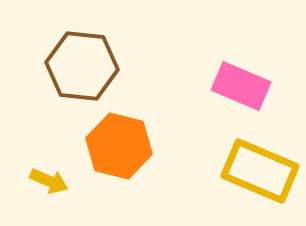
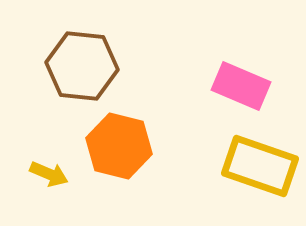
yellow rectangle: moved 5 px up; rotated 4 degrees counterclockwise
yellow arrow: moved 7 px up
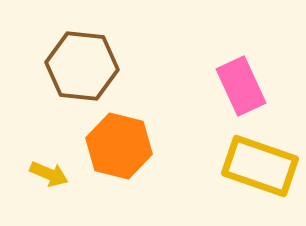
pink rectangle: rotated 42 degrees clockwise
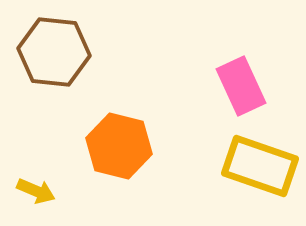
brown hexagon: moved 28 px left, 14 px up
yellow arrow: moved 13 px left, 17 px down
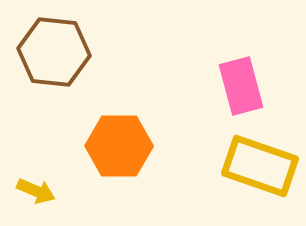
pink rectangle: rotated 10 degrees clockwise
orange hexagon: rotated 14 degrees counterclockwise
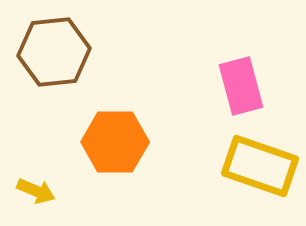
brown hexagon: rotated 12 degrees counterclockwise
orange hexagon: moved 4 px left, 4 px up
